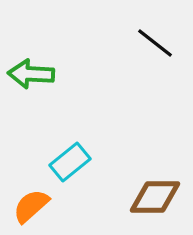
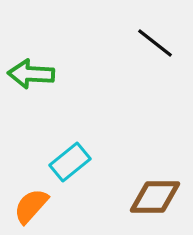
orange semicircle: rotated 6 degrees counterclockwise
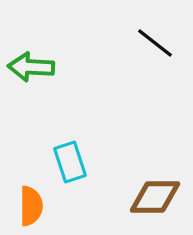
green arrow: moved 7 px up
cyan rectangle: rotated 69 degrees counterclockwise
orange semicircle: rotated 138 degrees clockwise
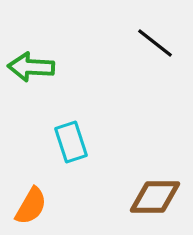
cyan rectangle: moved 1 px right, 20 px up
orange semicircle: rotated 30 degrees clockwise
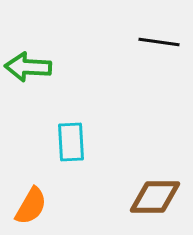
black line: moved 4 px right, 1 px up; rotated 30 degrees counterclockwise
green arrow: moved 3 px left
cyan rectangle: rotated 15 degrees clockwise
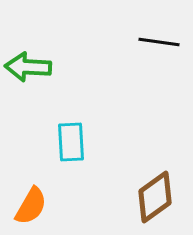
brown diamond: rotated 36 degrees counterclockwise
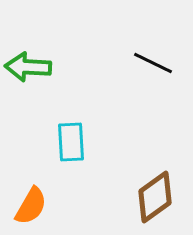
black line: moved 6 px left, 21 px down; rotated 18 degrees clockwise
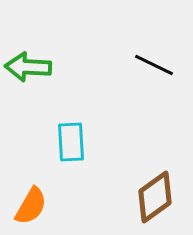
black line: moved 1 px right, 2 px down
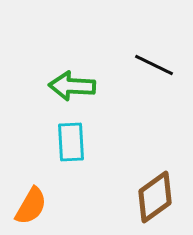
green arrow: moved 44 px right, 19 px down
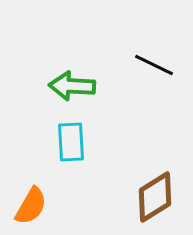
brown diamond: rotated 4 degrees clockwise
